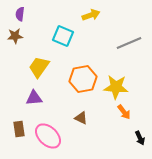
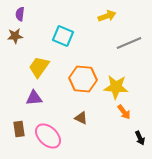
yellow arrow: moved 16 px right, 1 px down
orange hexagon: rotated 16 degrees clockwise
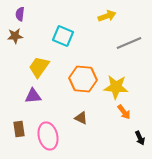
purple triangle: moved 1 px left, 2 px up
pink ellipse: rotated 32 degrees clockwise
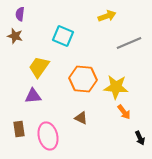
brown star: rotated 21 degrees clockwise
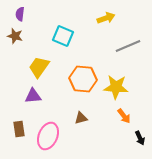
yellow arrow: moved 1 px left, 2 px down
gray line: moved 1 px left, 3 px down
orange arrow: moved 4 px down
brown triangle: rotated 40 degrees counterclockwise
pink ellipse: rotated 36 degrees clockwise
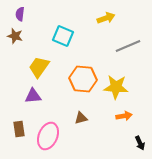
orange arrow: rotated 63 degrees counterclockwise
black arrow: moved 5 px down
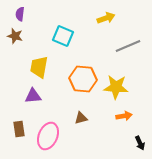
yellow trapezoid: rotated 25 degrees counterclockwise
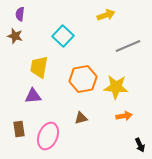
yellow arrow: moved 3 px up
cyan square: rotated 20 degrees clockwise
orange hexagon: rotated 16 degrees counterclockwise
black arrow: moved 2 px down
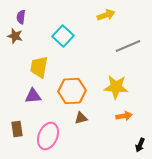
purple semicircle: moved 1 px right, 3 px down
orange hexagon: moved 11 px left, 12 px down; rotated 8 degrees clockwise
brown rectangle: moved 2 px left
black arrow: rotated 48 degrees clockwise
